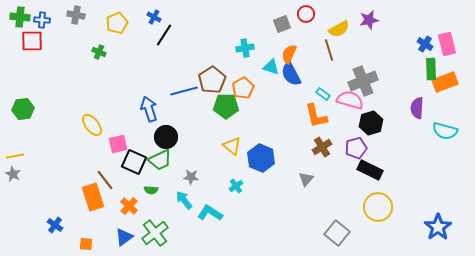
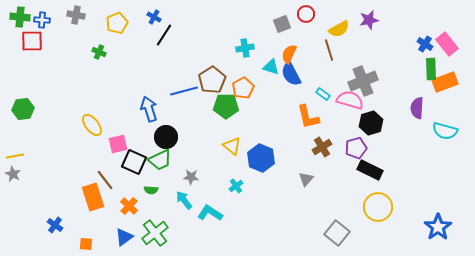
pink rectangle at (447, 44): rotated 25 degrees counterclockwise
orange L-shape at (316, 116): moved 8 px left, 1 px down
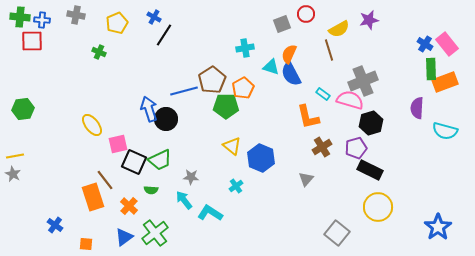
black circle at (166, 137): moved 18 px up
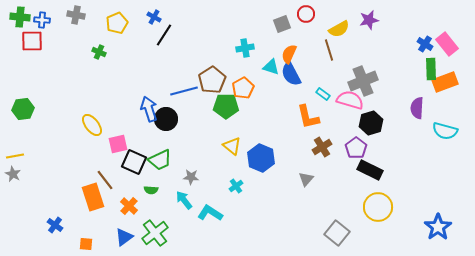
purple pentagon at (356, 148): rotated 20 degrees counterclockwise
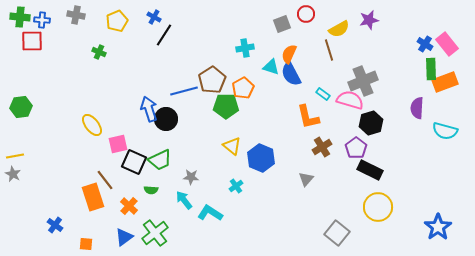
yellow pentagon at (117, 23): moved 2 px up
green hexagon at (23, 109): moved 2 px left, 2 px up
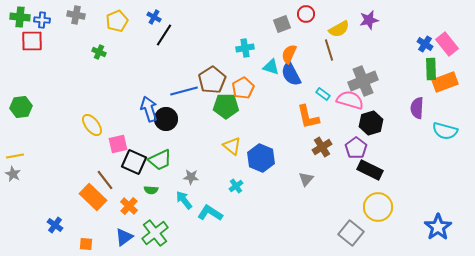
orange rectangle at (93, 197): rotated 28 degrees counterclockwise
gray square at (337, 233): moved 14 px right
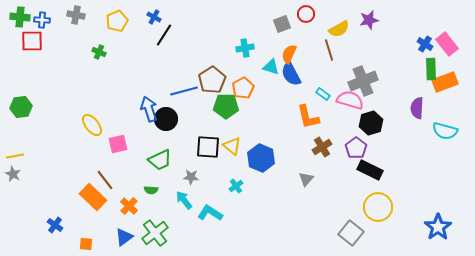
black square at (134, 162): moved 74 px right, 15 px up; rotated 20 degrees counterclockwise
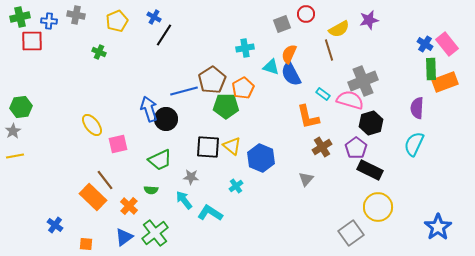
green cross at (20, 17): rotated 18 degrees counterclockwise
blue cross at (42, 20): moved 7 px right, 1 px down
cyan semicircle at (445, 131): moved 31 px left, 13 px down; rotated 100 degrees clockwise
gray star at (13, 174): moved 43 px up; rotated 14 degrees clockwise
gray square at (351, 233): rotated 15 degrees clockwise
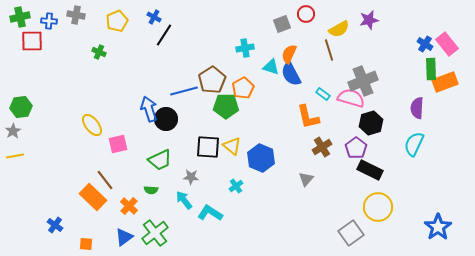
pink semicircle at (350, 100): moved 1 px right, 2 px up
